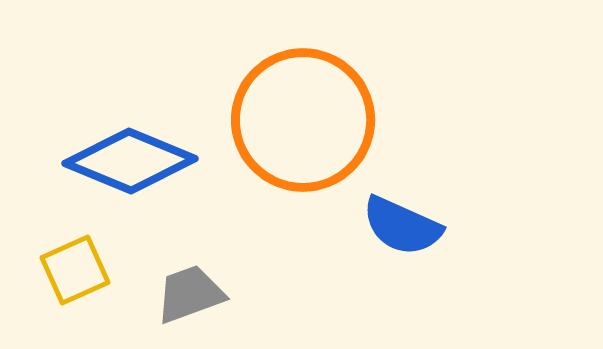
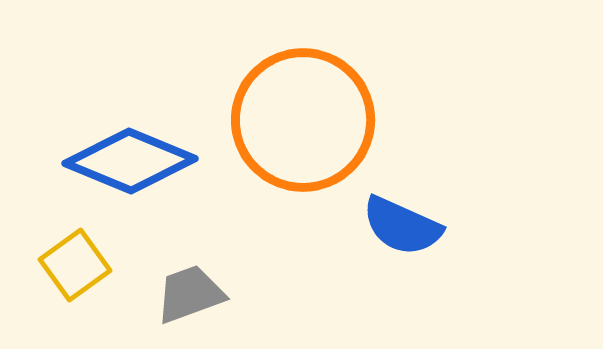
yellow square: moved 5 px up; rotated 12 degrees counterclockwise
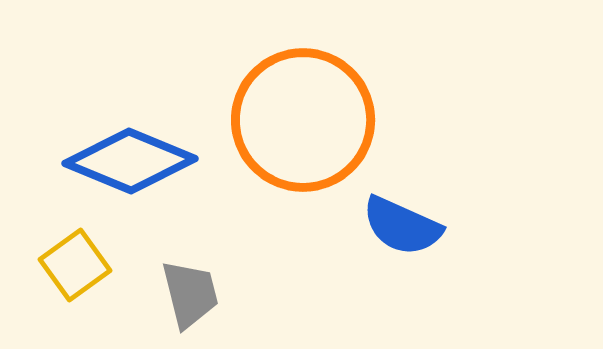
gray trapezoid: rotated 96 degrees clockwise
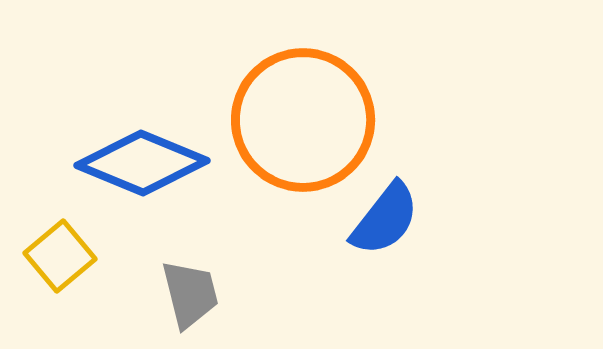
blue diamond: moved 12 px right, 2 px down
blue semicircle: moved 17 px left, 7 px up; rotated 76 degrees counterclockwise
yellow square: moved 15 px left, 9 px up; rotated 4 degrees counterclockwise
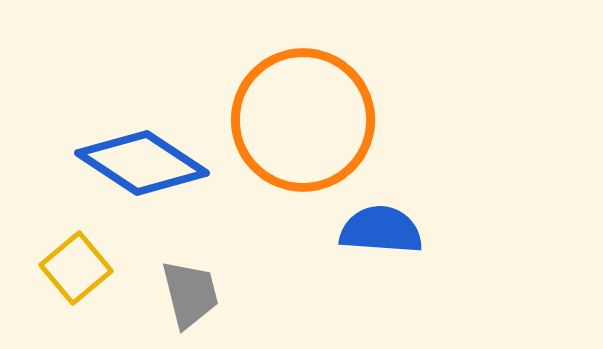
blue diamond: rotated 11 degrees clockwise
blue semicircle: moved 4 px left, 11 px down; rotated 124 degrees counterclockwise
yellow square: moved 16 px right, 12 px down
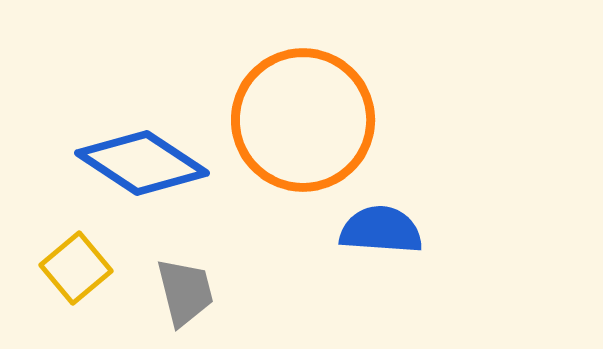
gray trapezoid: moved 5 px left, 2 px up
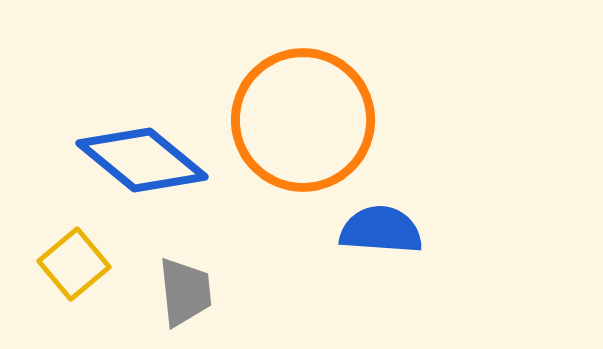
blue diamond: moved 3 px up; rotated 6 degrees clockwise
yellow square: moved 2 px left, 4 px up
gray trapezoid: rotated 8 degrees clockwise
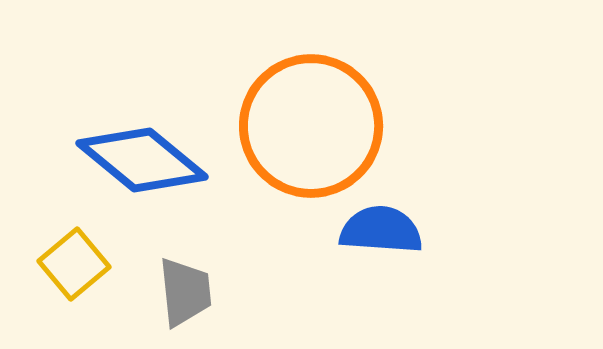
orange circle: moved 8 px right, 6 px down
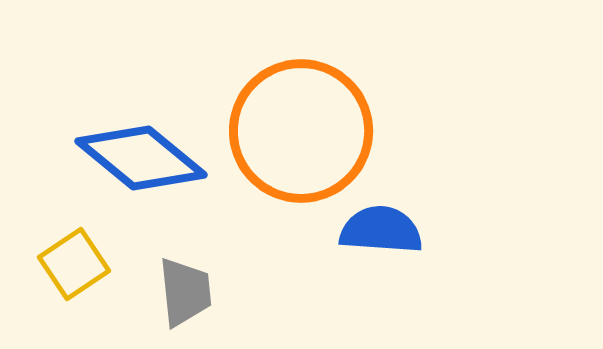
orange circle: moved 10 px left, 5 px down
blue diamond: moved 1 px left, 2 px up
yellow square: rotated 6 degrees clockwise
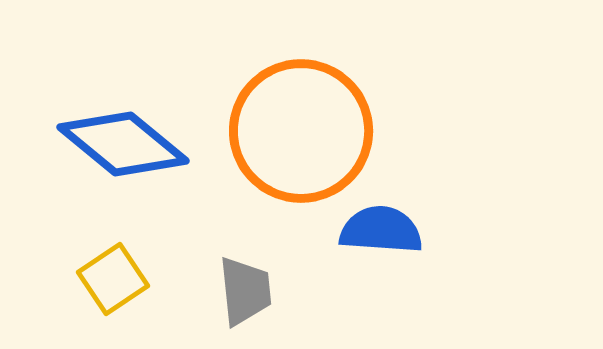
blue diamond: moved 18 px left, 14 px up
yellow square: moved 39 px right, 15 px down
gray trapezoid: moved 60 px right, 1 px up
